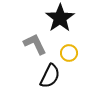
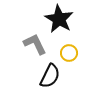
black star: moved 1 px left, 1 px down; rotated 8 degrees counterclockwise
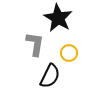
black star: moved 1 px left, 1 px up
gray L-shape: rotated 35 degrees clockwise
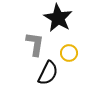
black semicircle: moved 2 px left, 3 px up
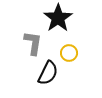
black star: rotated 8 degrees clockwise
gray L-shape: moved 2 px left, 1 px up
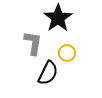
yellow circle: moved 2 px left
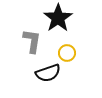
gray L-shape: moved 1 px left, 2 px up
black semicircle: rotated 45 degrees clockwise
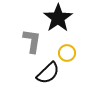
black semicircle: rotated 25 degrees counterclockwise
